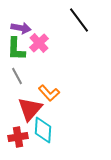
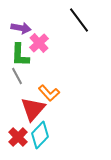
green L-shape: moved 4 px right, 6 px down
red triangle: moved 3 px right
cyan diamond: moved 3 px left, 5 px down; rotated 40 degrees clockwise
red cross: rotated 36 degrees counterclockwise
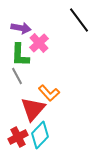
red cross: rotated 18 degrees clockwise
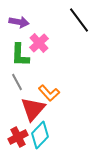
purple arrow: moved 2 px left, 6 px up
gray line: moved 6 px down
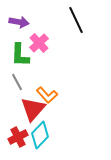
black line: moved 3 px left; rotated 12 degrees clockwise
orange L-shape: moved 2 px left, 2 px down
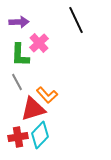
purple arrow: rotated 12 degrees counterclockwise
red triangle: rotated 32 degrees clockwise
red cross: rotated 18 degrees clockwise
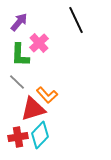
purple arrow: rotated 48 degrees counterclockwise
gray line: rotated 18 degrees counterclockwise
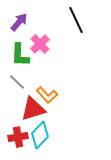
pink cross: moved 1 px right, 1 px down
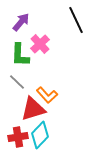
purple arrow: moved 2 px right
